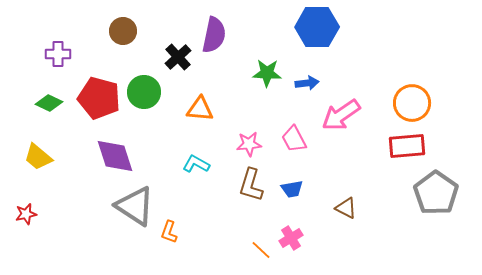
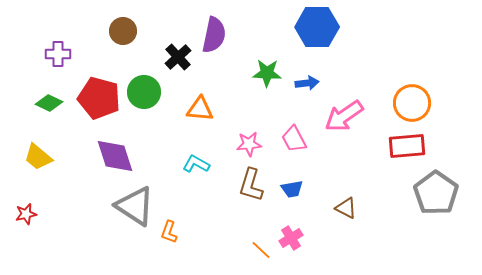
pink arrow: moved 3 px right, 1 px down
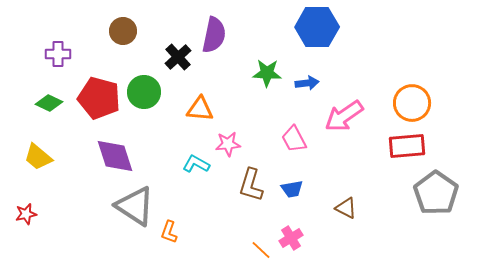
pink star: moved 21 px left
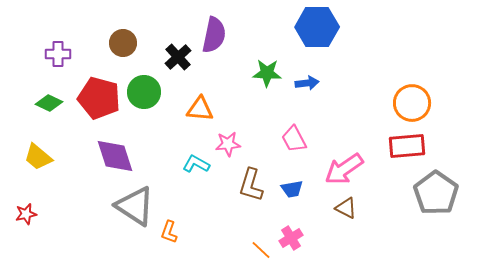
brown circle: moved 12 px down
pink arrow: moved 53 px down
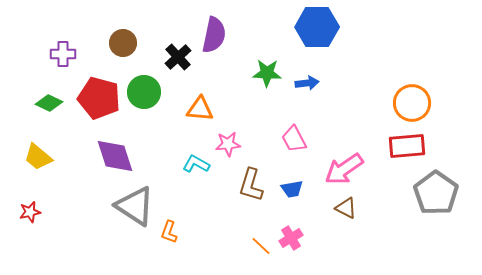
purple cross: moved 5 px right
red star: moved 4 px right, 2 px up
orange line: moved 4 px up
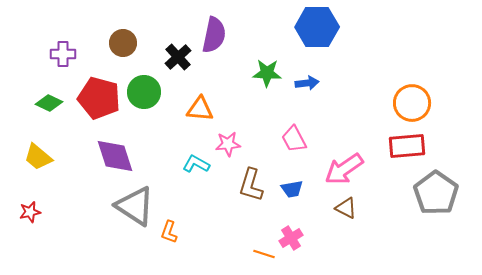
orange line: moved 3 px right, 8 px down; rotated 25 degrees counterclockwise
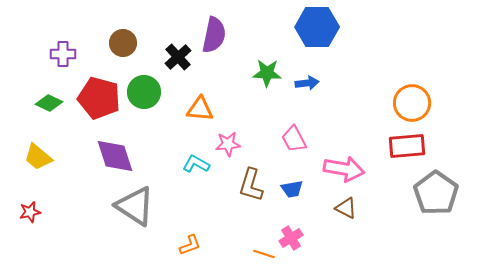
pink arrow: rotated 135 degrees counterclockwise
orange L-shape: moved 21 px right, 13 px down; rotated 130 degrees counterclockwise
